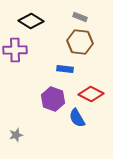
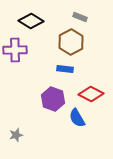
brown hexagon: moved 9 px left; rotated 25 degrees clockwise
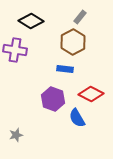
gray rectangle: rotated 72 degrees counterclockwise
brown hexagon: moved 2 px right
purple cross: rotated 10 degrees clockwise
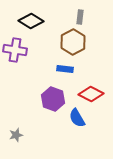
gray rectangle: rotated 32 degrees counterclockwise
